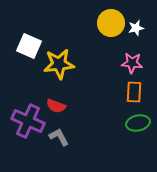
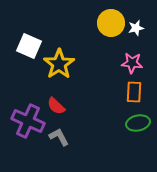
yellow star: rotated 28 degrees counterclockwise
red semicircle: rotated 24 degrees clockwise
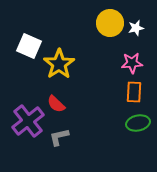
yellow circle: moved 1 px left
pink star: rotated 10 degrees counterclockwise
red semicircle: moved 2 px up
purple cross: rotated 28 degrees clockwise
gray L-shape: rotated 75 degrees counterclockwise
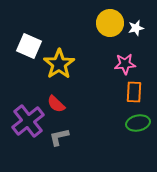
pink star: moved 7 px left, 1 px down
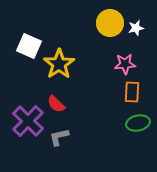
orange rectangle: moved 2 px left
purple cross: rotated 8 degrees counterclockwise
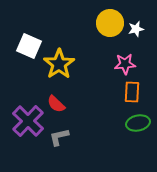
white star: moved 1 px down
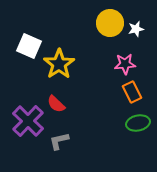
orange rectangle: rotated 30 degrees counterclockwise
gray L-shape: moved 4 px down
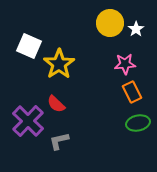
white star: rotated 21 degrees counterclockwise
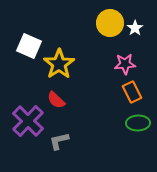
white star: moved 1 px left, 1 px up
red semicircle: moved 4 px up
green ellipse: rotated 10 degrees clockwise
